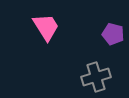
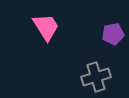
purple pentagon: rotated 25 degrees counterclockwise
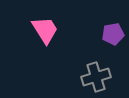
pink trapezoid: moved 1 px left, 3 px down
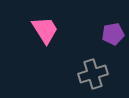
gray cross: moved 3 px left, 3 px up
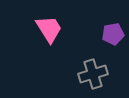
pink trapezoid: moved 4 px right, 1 px up
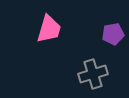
pink trapezoid: rotated 48 degrees clockwise
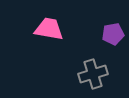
pink trapezoid: rotated 96 degrees counterclockwise
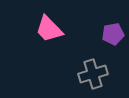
pink trapezoid: rotated 144 degrees counterclockwise
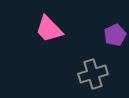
purple pentagon: moved 2 px right, 1 px down; rotated 15 degrees counterclockwise
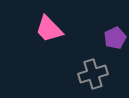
purple pentagon: moved 3 px down
